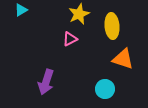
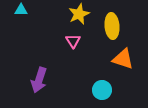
cyan triangle: rotated 32 degrees clockwise
pink triangle: moved 3 px right, 2 px down; rotated 35 degrees counterclockwise
purple arrow: moved 7 px left, 2 px up
cyan circle: moved 3 px left, 1 px down
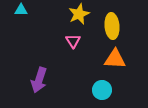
orange triangle: moved 8 px left; rotated 15 degrees counterclockwise
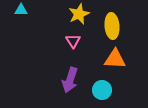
purple arrow: moved 31 px right
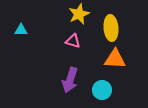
cyan triangle: moved 20 px down
yellow ellipse: moved 1 px left, 2 px down
pink triangle: rotated 42 degrees counterclockwise
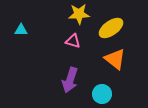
yellow star: rotated 20 degrees clockwise
yellow ellipse: rotated 60 degrees clockwise
orange triangle: rotated 35 degrees clockwise
cyan circle: moved 4 px down
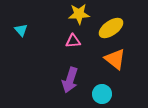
cyan triangle: rotated 48 degrees clockwise
pink triangle: rotated 21 degrees counterclockwise
